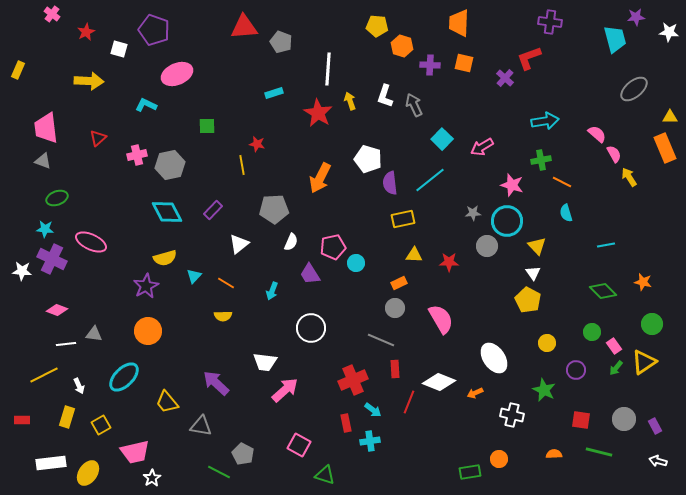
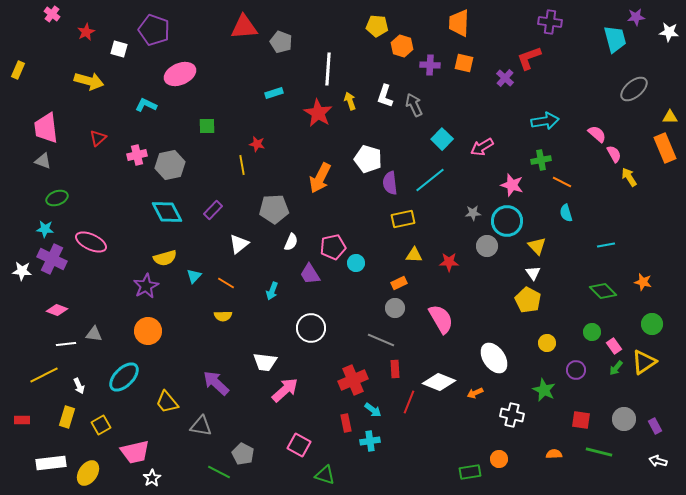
pink ellipse at (177, 74): moved 3 px right
yellow arrow at (89, 81): rotated 12 degrees clockwise
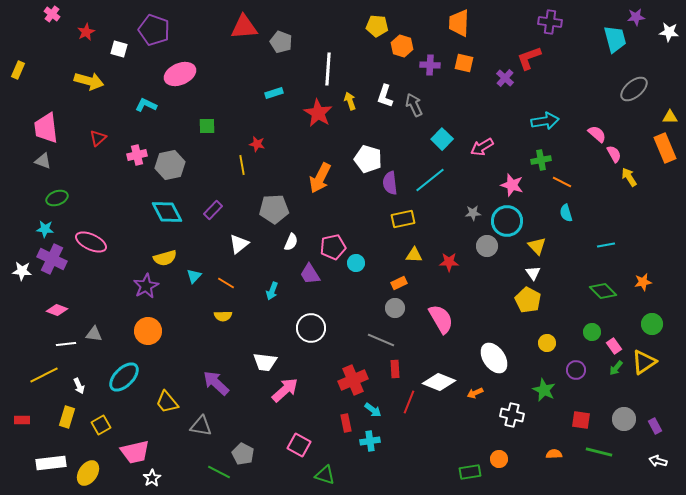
orange star at (643, 282): rotated 24 degrees counterclockwise
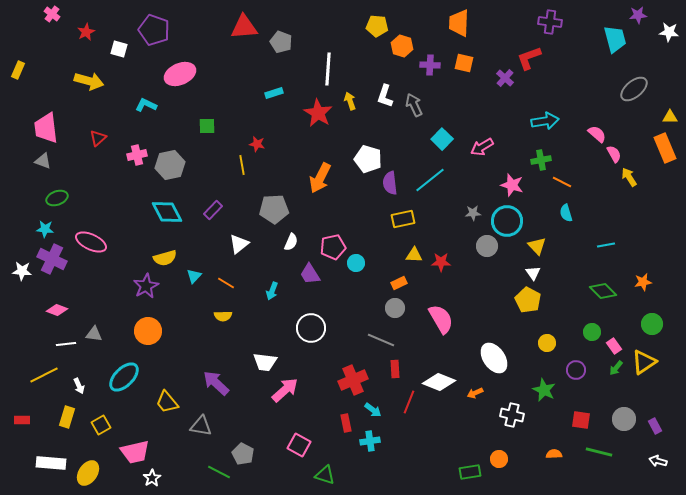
purple star at (636, 17): moved 2 px right, 2 px up
red star at (449, 262): moved 8 px left
white rectangle at (51, 463): rotated 12 degrees clockwise
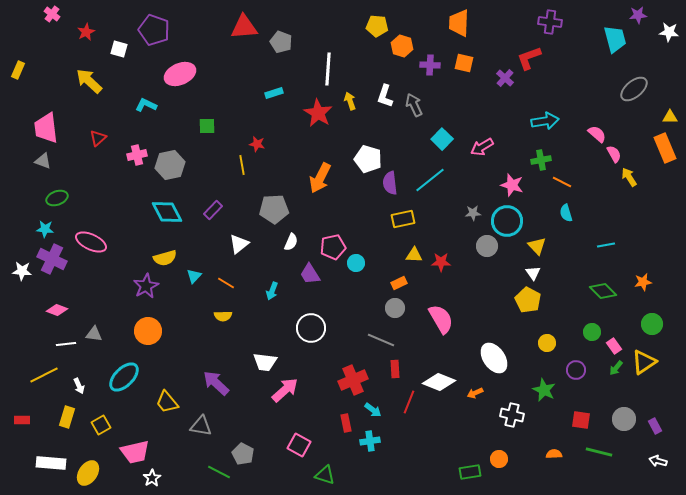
yellow arrow at (89, 81): rotated 152 degrees counterclockwise
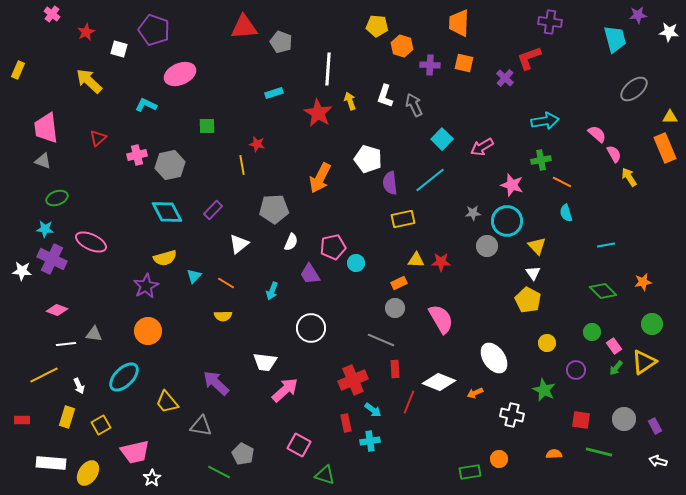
yellow triangle at (414, 255): moved 2 px right, 5 px down
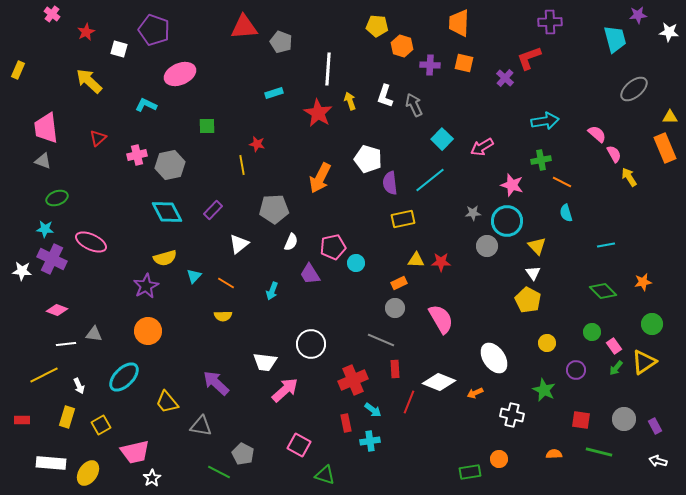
purple cross at (550, 22): rotated 10 degrees counterclockwise
white circle at (311, 328): moved 16 px down
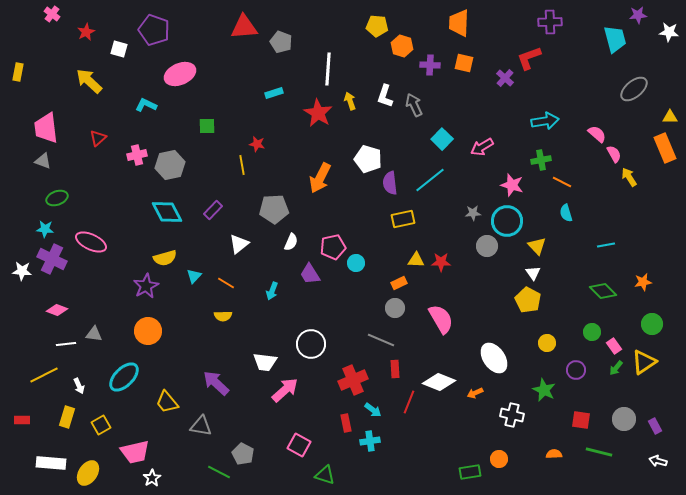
yellow rectangle at (18, 70): moved 2 px down; rotated 12 degrees counterclockwise
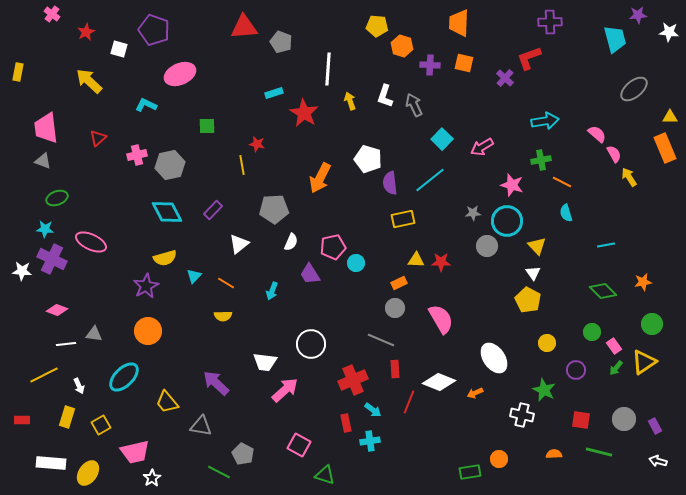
red star at (318, 113): moved 14 px left
white cross at (512, 415): moved 10 px right
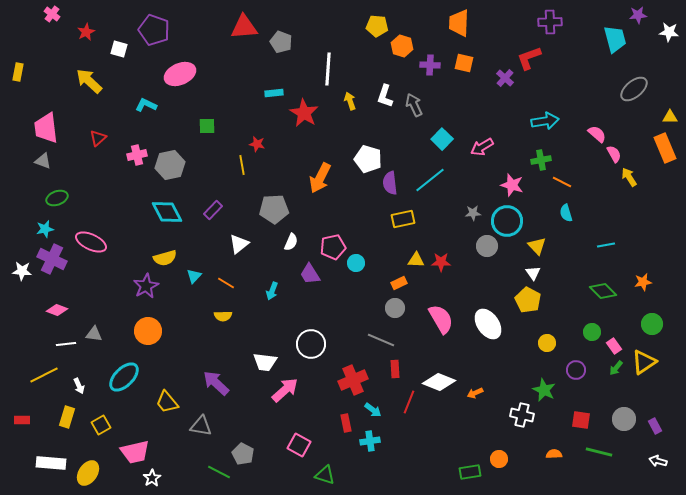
cyan rectangle at (274, 93): rotated 12 degrees clockwise
cyan star at (45, 229): rotated 18 degrees counterclockwise
white ellipse at (494, 358): moved 6 px left, 34 px up
